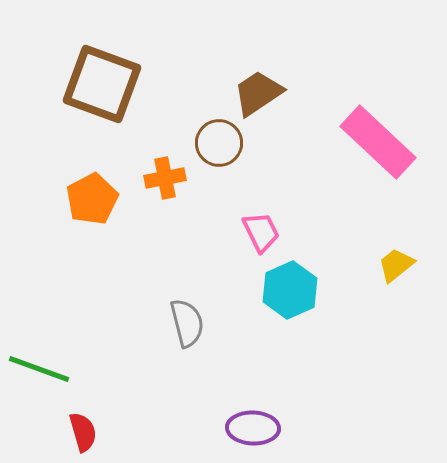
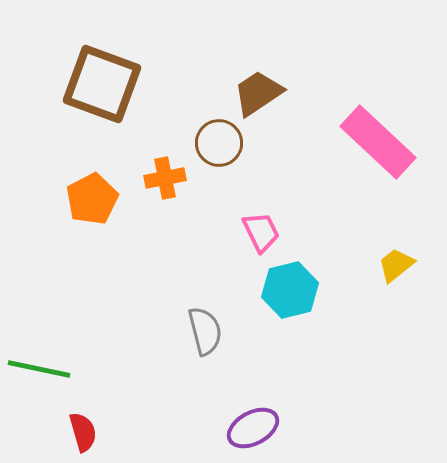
cyan hexagon: rotated 10 degrees clockwise
gray semicircle: moved 18 px right, 8 px down
green line: rotated 8 degrees counterclockwise
purple ellipse: rotated 30 degrees counterclockwise
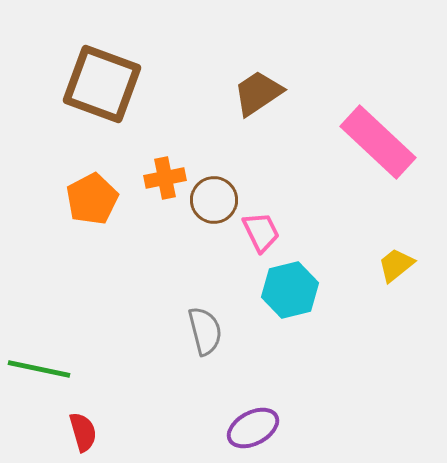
brown circle: moved 5 px left, 57 px down
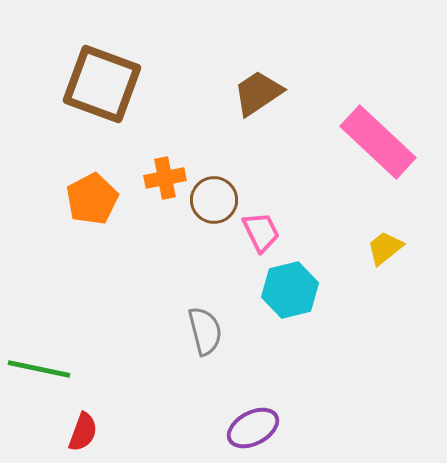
yellow trapezoid: moved 11 px left, 17 px up
red semicircle: rotated 36 degrees clockwise
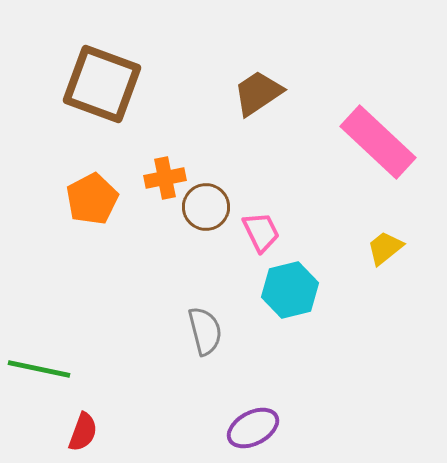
brown circle: moved 8 px left, 7 px down
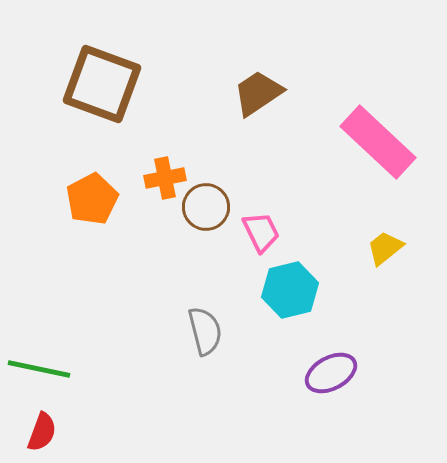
purple ellipse: moved 78 px right, 55 px up
red semicircle: moved 41 px left
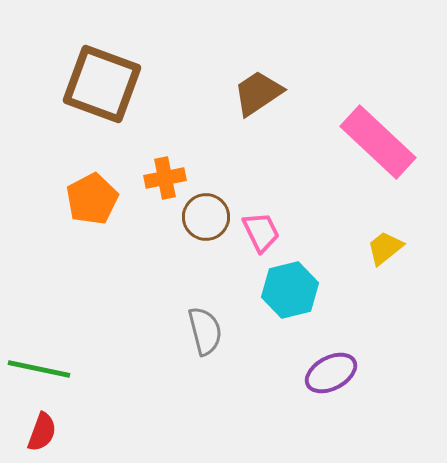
brown circle: moved 10 px down
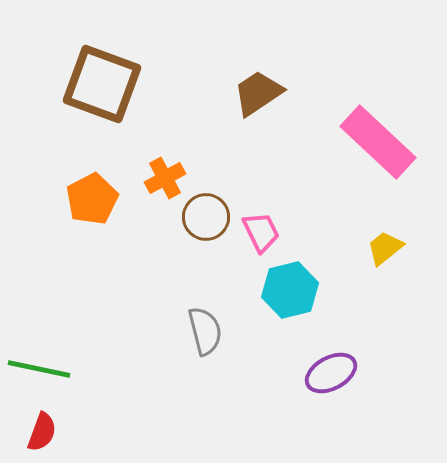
orange cross: rotated 18 degrees counterclockwise
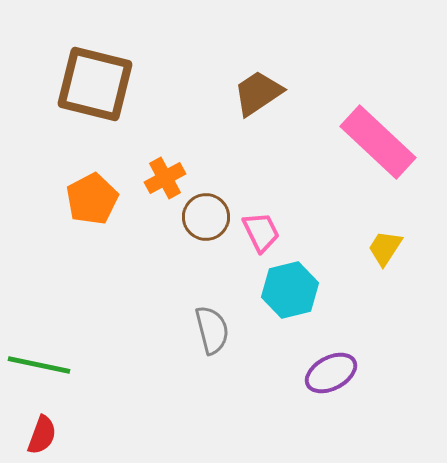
brown square: moved 7 px left; rotated 6 degrees counterclockwise
yellow trapezoid: rotated 18 degrees counterclockwise
gray semicircle: moved 7 px right, 1 px up
green line: moved 4 px up
red semicircle: moved 3 px down
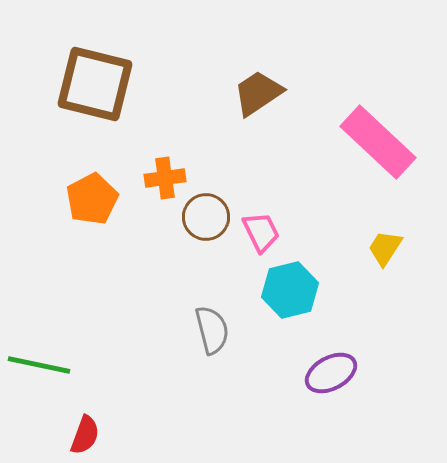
orange cross: rotated 21 degrees clockwise
red semicircle: moved 43 px right
